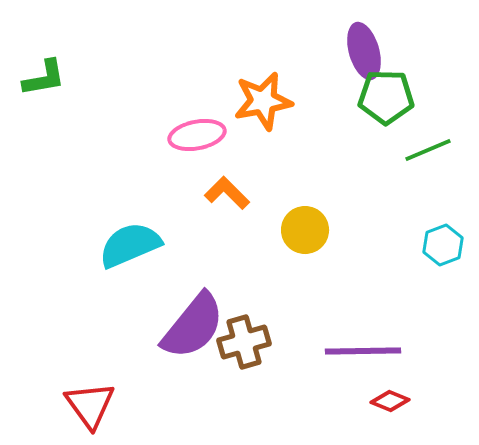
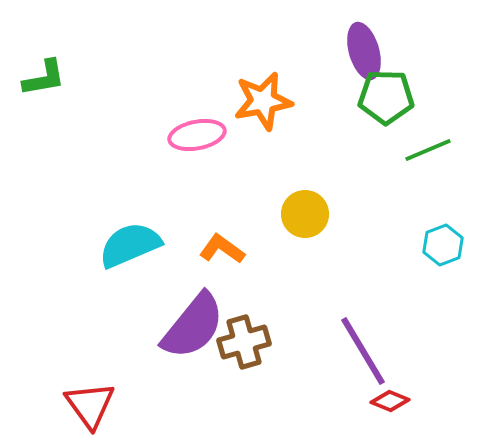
orange L-shape: moved 5 px left, 56 px down; rotated 9 degrees counterclockwise
yellow circle: moved 16 px up
purple line: rotated 60 degrees clockwise
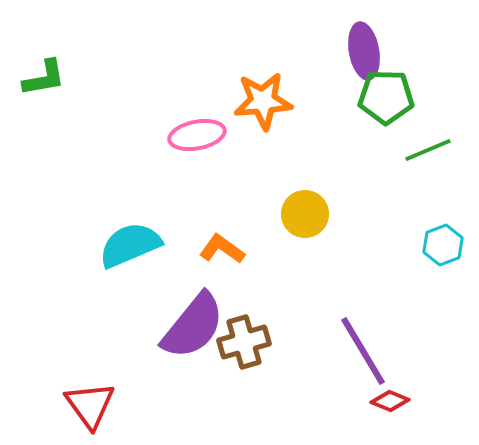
purple ellipse: rotated 6 degrees clockwise
orange star: rotated 6 degrees clockwise
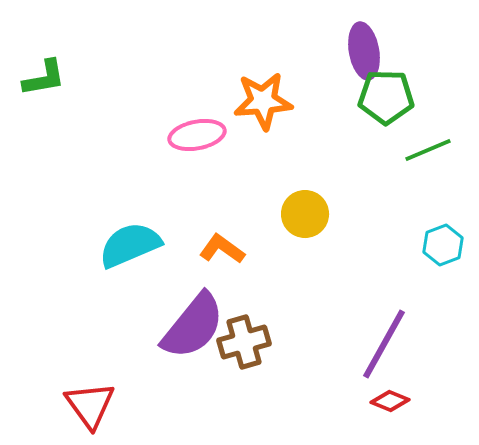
purple line: moved 21 px right, 7 px up; rotated 60 degrees clockwise
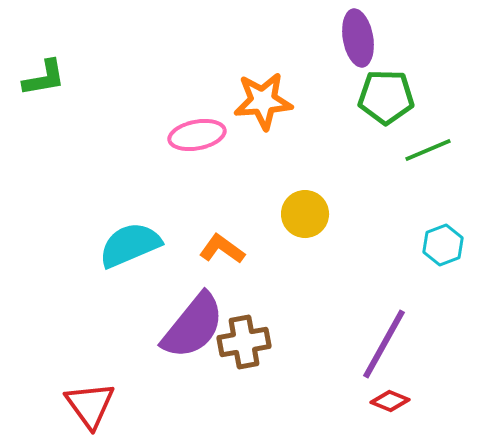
purple ellipse: moved 6 px left, 13 px up
brown cross: rotated 6 degrees clockwise
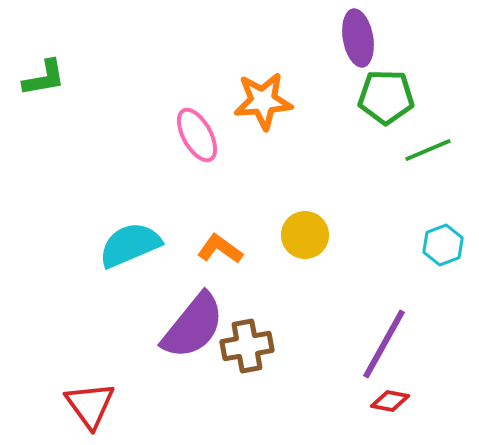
pink ellipse: rotated 72 degrees clockwise
yellow circle: moved 21 px down
orange L-shape: moved 2 px left
brown cross: moved 3 px right, 4 px down
red diamond: rotated 12 degrees counterclockwise
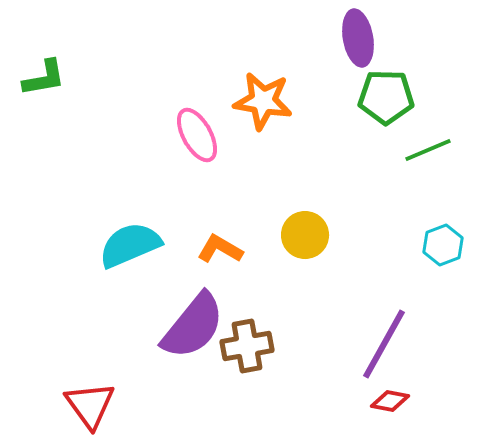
orange star: rotated 14 degrees clockwise
orange L-shape: rotated 6 degrees counterclockwise
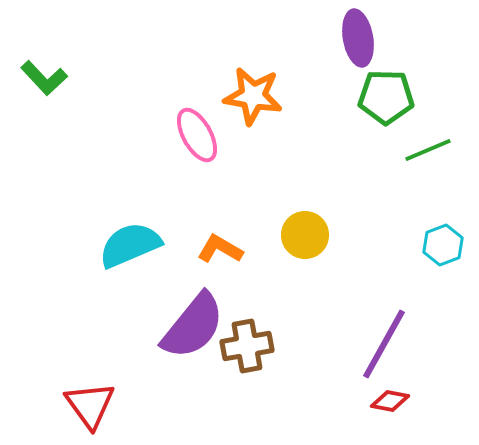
green L-shape: rotated 57 degrees clockwise
orange star: moved 10 px left, 5 px up
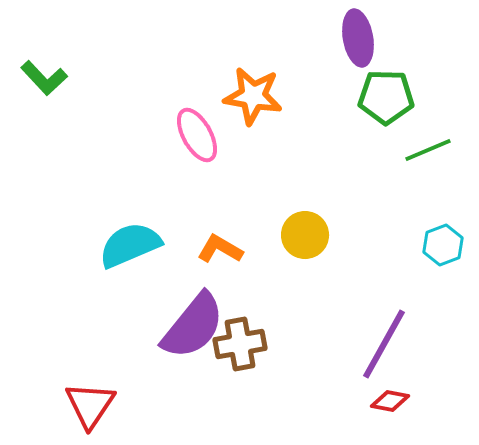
brown cross: moved 7 px left, 2 px up
red triangle: rotated 10 degrees clockwise
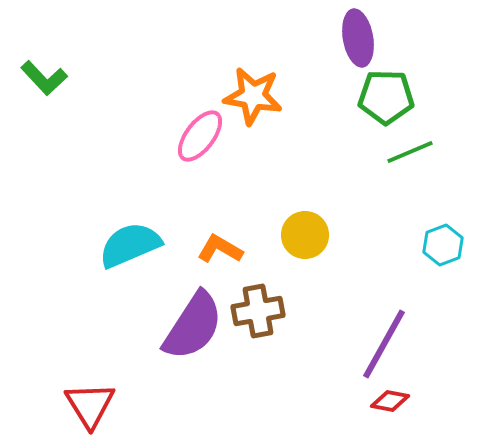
pink ellipse: moved 3 px right, 1 px down; rotated 66 degrees clockwise
green line: moved 18 px left, 2 px down
purple semicircle: rotated 6 degrees counterclockwise
brown cross: moved 18 px right, 33 px up
red triangle: rotated 6 degrees counterclockwise
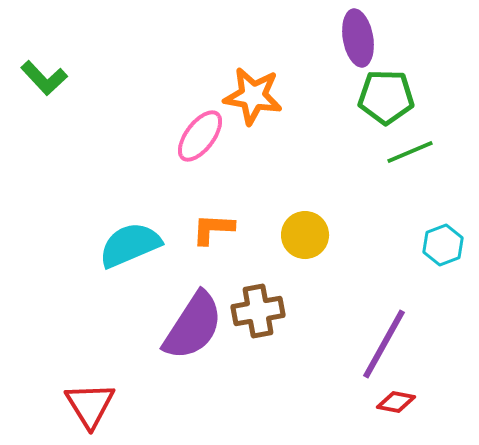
orange L-shape: moved 7 px left, 20 px up; rotated 27 degrees counterclockwise
red diamond: moved 6 px right, 1 px down
